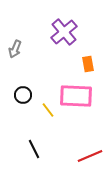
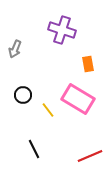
purple cross: moved 2 px left, 2 px up; rotated 32 degrees counterclockwise
pink rectangle: moved 2 px right, 3 px down; rotated 28 degrees clockwise
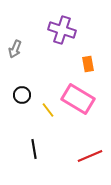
black circle: moved 1 px left
black line: rotated 18 degrees clockwise
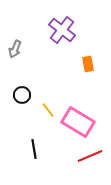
purple cross: rotated 20 degrees clockwise
pink rectangle: moved 23 px down
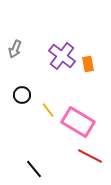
purple cross: moved 26 px down
black line: moved 20 px down; rotated 30 degrees counterclockwise
red line: rotated 50 degrees clockwise
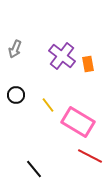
black circle: moved 6 px left
yellow line: moved 5 px up
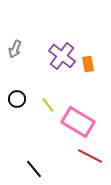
black circle: moved 1 px right, 4 px down
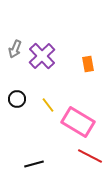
purple cross: moved 20 px left; rotated 8 degrees clockwise
black line: moved 5 px up; rotated 66 degrees counterclockwise
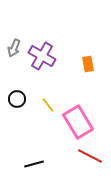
gray arrow: moved 1 px left, 1 px up
purple cross: rotated 16 degrees counterclockwise
pink rectangle: rotated 28 degrees clockwise
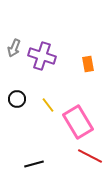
purple cross: rotated 12 degrees counterclockwise
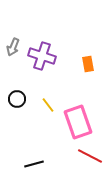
gray arrow: moved 1 px left, 1 px up
pink rectangle: rotated 12 degrees clockwise
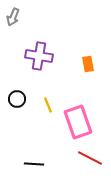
gray arrow: moved 30 px up
purple cross: moved 3 px left; rotated 8 degrees counterclockwise
yellow line: rotated 14 degrees clockwise
red line: moved 2 px down
black line: rotated 18 degrees clockwise
